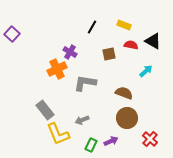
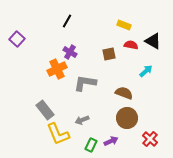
black line: moved 25 px left, 6 px up
purple square: moved 5 px right, 5 px down
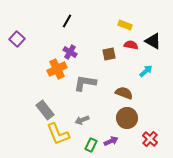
yellow rectangle: moved 1 px right
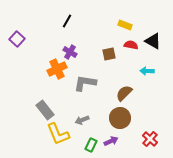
cyan arrow: moved 1 px right; rotated 136 degrees counterclockwise
brown semicircle: rotated 66 degrees counterclockwise
brown circle: moved 7 px left
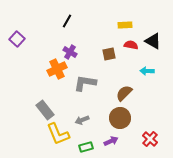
yellow rectangle: rotated 24 degrees counterclockwise
green rectangle: moved 5 px left, 2 px down; rotated 48 degrees clockwise
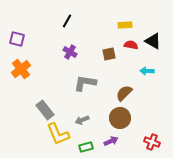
purple square: rotated 28 degrees counterclockwise
orange cross: moved 36 px left; rotated 12 degrees counterclockwise
red cross: moved 2 px right, 3 px down; rotated 21 degrees counterclockwise
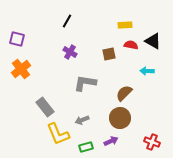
gray rectangle: moved 3 px up
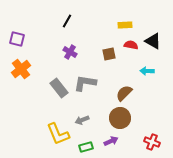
gray rectangle: moved 14 px right, 19 px up
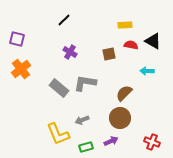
black line: moved 3 px left, 1 px up; rotated 16 degrees clockwise
gray rectangle: rotated 12 degrees counterclockwise
